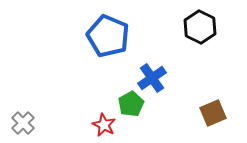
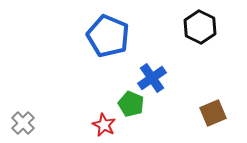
green pentagon: rotated 20 degrees counterclockwise
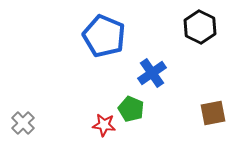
blue pentagon: moved 4 px left
blue cross: moved 5 px up
green pentagon: moved 5 px down
brown square: rotated 12 degrees clockwise
red star: rotated 20 degrees counterclockwise
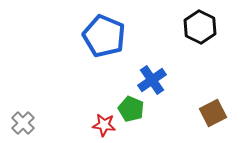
blue cross: moved 7 px down
brown square: rotated 16 degrees counterclockwise
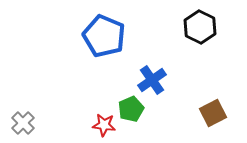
green pentagon: rotated 25 degrees clockwise
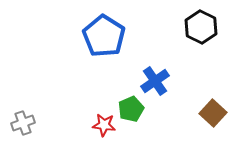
black hexagon: moved 1 px right
blue pentagon: rotated 9 degrees clockwise
blue cross: moved 3 px right, 1 px down
brown square: rotated 20 degrees counterclockwise
gray cross: rotated 25 degrees clockwise
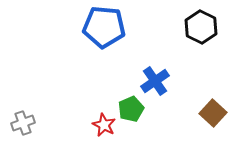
blue pentagon: moved 9 px up; rotated 27 degrees counterclockwise
red star: rotated 20 degrees clockwise
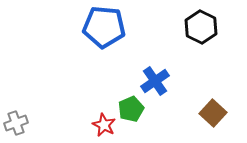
gray cross: moved 7 px left
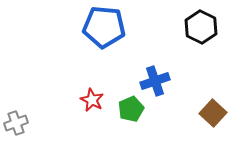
blue cross: rotated 16 degrees clockwise
red star: moved 12 px left, 25 px up
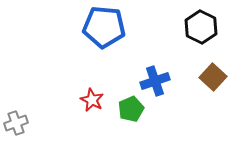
brown square: moved 36 px up
